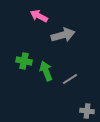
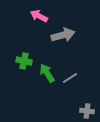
green arrow: moved 1 px right, 2 px down; rotated 12 degrees counterclockwise
gray line: moved 1 px up
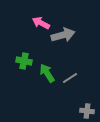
pink arrow: moved 2 px right, 7 px down
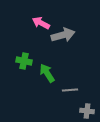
gray line: moved 12 px down; rotated 28 degrees clockwise
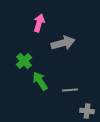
pink arrow: moved 2 px left; rotated 78 degrees clockwise
gray arrow: moved 8 px down
green cross: rotated 35 degrees clockwise
green arrow: moved 7 px left, 8 px down
